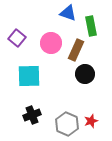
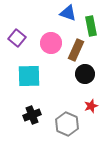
red star: moved 15 px up
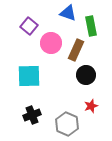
purple square: moved 12 px right, 12 px up
black circle: moved 1 px right, 1 px down
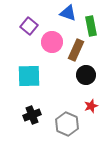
pink circle: moved 1 px right, 1 px up
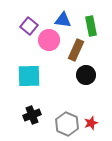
blue triangle: moved 5 px left, 7 px down; rotated 12 degrees counterclockwise
pink circle: moved 3 px left, 2 px up
red star: moved 17 px down
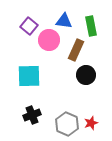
blue triangle: moved 1 px right, 1 px down
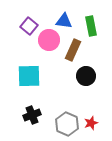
brown rectangle: moved 3 px left
black circle: moved 1 px down
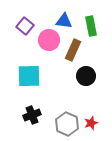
purple square: moved 4 px left
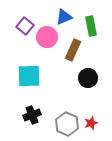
blue triangle: moved 4 px up; rotated 30 degrees counterclockwise
pink circle: moved 2 px left, 3 px up
black circle: moved 2 px right, 2 px down
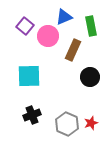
pink circle: moved 1 px right, 1 px up
black circle: moved 2 px right, 1 px up
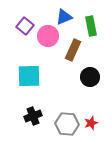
black cross: moved 1 px right, 1 px down
gray hexagon: rotated 20 degrees counterclockwise
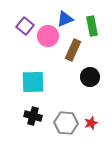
blue triangle: moved 1 px right, 2 px down
green rectangle: moved 1 px right
cyan square: moved 4 px right, 6 px down
black cross: rotated 36 degrees clockwise
gray hexagon: moved 1 px left, 1 px up
